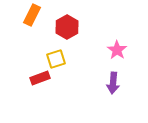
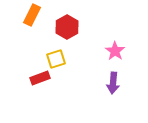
pink star: moved 2 px left, 1 px down
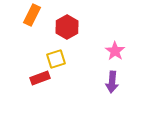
purple arrow: moved 1 px left, 1 px up
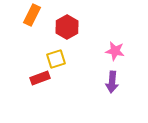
pink star: rotated 24 degrees counterclockwise
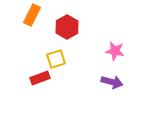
purple arrow: rotated 80 degrees counterclockwise
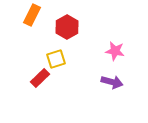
red rectangle: rotated 24 degrees counterclockwise
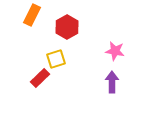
purple arrow: rotated 105 degrees counterclockwise
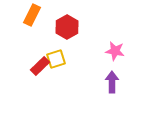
red rectangle: moved 12 px up
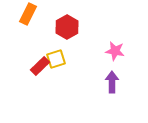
orange rectangle: moved 4 px left, 1 px up
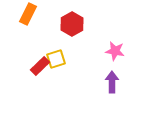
red hexagon: moved 5 px right, 3 px up
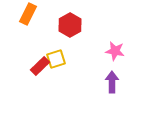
red hexagon: moved 2 px left, 1 px down
